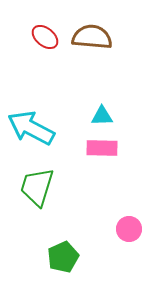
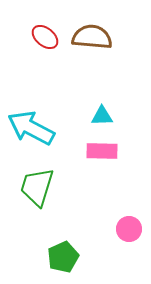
pink rectangle: moved 3 px down
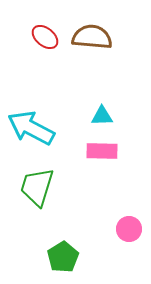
green pentagon: rotated 8 degrees counterclockwise
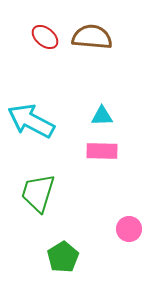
cyan arrow: moved 7 px up
green trapezoid: moved 1 px right, 6 px down
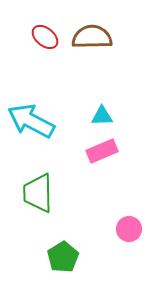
brown semicircle: rotated 6 degrees counterclockwise
pink rectangle: rotated 24 degrees counterclockwise
green trapezoid: rotated 18 degrees counterclockwise
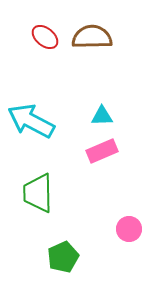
green pentagon: rotated 8 degrees clockwise
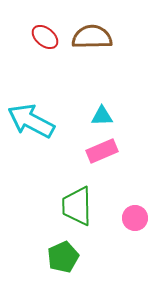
green trapezoid: moved 39 px right, 13 px down
pink circle: moved 6 px right, 11 px up
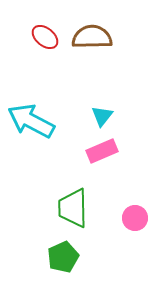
cyan triangle: rotated 50 degrees counterclockwise
green trapezoid: moved 4 px left, 2 px down
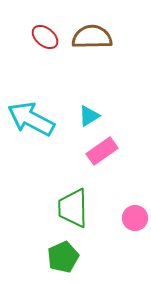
cyan triangle: moved 13 px left; rotated 20 degrees clockwise
cyan arrow: moved 2 px up
pink rectangle: rotated 12 degrees counterclockwise
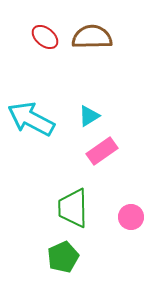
pink circle: moved 4 px left, 1 px up
